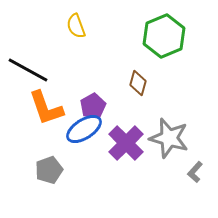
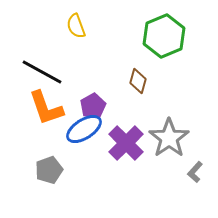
black line: moved 14 px right, 2 px down
brown diamond: moved 2 px up
gray star: rotated 21 degrees clockwise
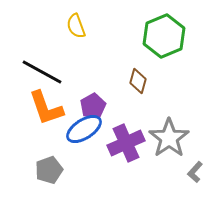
purple cross: rotated 21 degrees clockwise
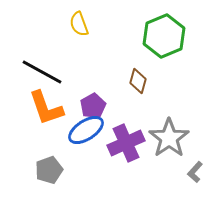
yellow semicircle: moved 3 px right, 2 px up
blue ellipse: moved 2 px right, 1 px down
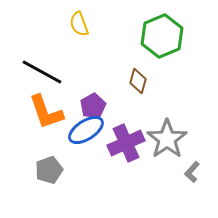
green hexagon: moved 2 px left
orange L-shape: moved 4 px down
gray star: moved 2 px left, 1 px down
gray L-shape: moved 3 px left
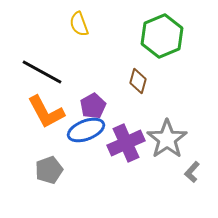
orange L-shape: rotated 9 degrees counterclockwise
blue ellipse: rotated 12 degrees clockwise
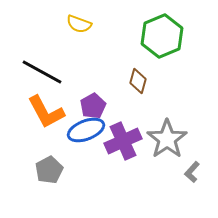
yellow semicircle: rotated 50 degrees counterclockwise
purple cross: moved 3 px left, 2 px up
gray pentagon: rotated 8 degrees counterclockwise
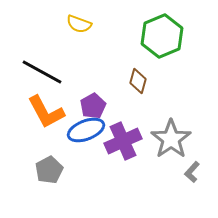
gray star: moved 4 px right
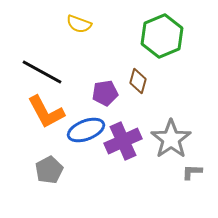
purple pentagon: moved 12 px right, 13 px up; rotated 20 degrees clockwise
gray L-shape: rotated 50 degrees clockwise
